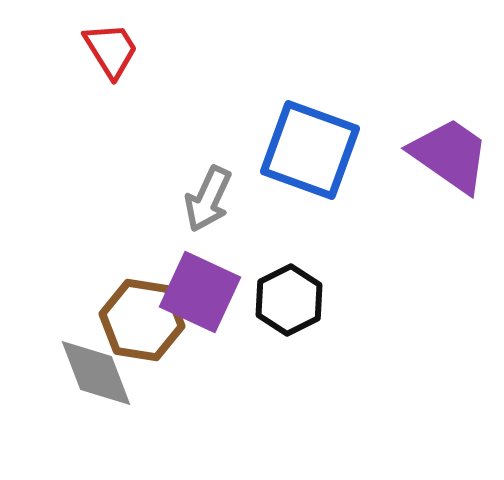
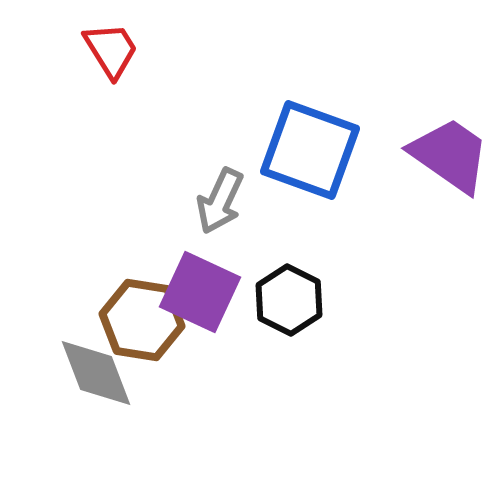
gray arrow: moved 12 px right, 2 px down
black hexagon: rotated 6 degrees counterclockwise
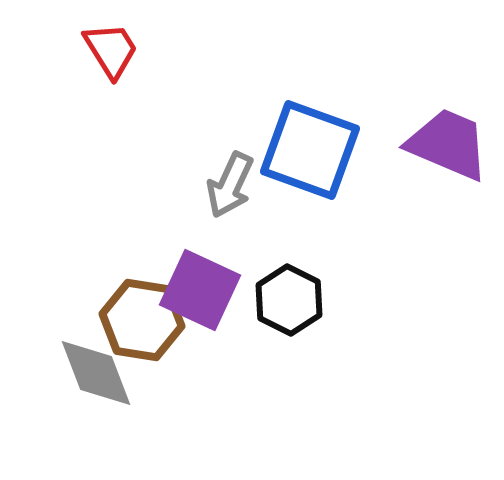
purple trapezoid: moved 2 px left, 11 px up; rotated 12 degrees counterclockwise
gray arrow: moved 10 px right, 16 px up
purple square: moved 2 px up
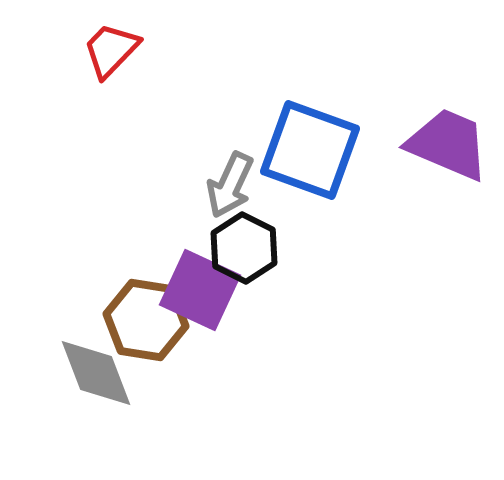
red trapezoid: rotated 104 degrees counterclockwise
black hexagon: moved 45 px left, 52 px up
brown hexagon: moved 4 px right
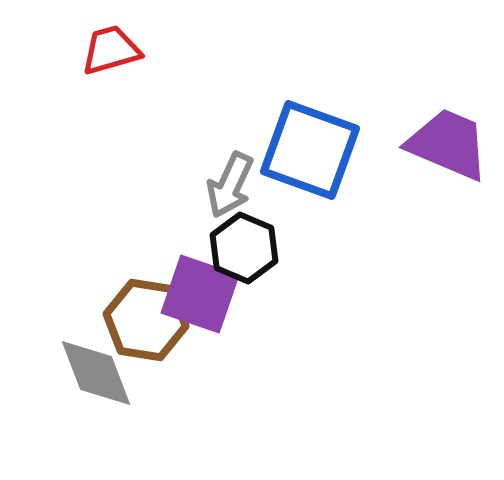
red trapezoid: rotated 30 degrees clockwise
black hexagon: rotated 4 degrees counterclockwise
purple square: moved 4 px down; rotated 6 degrees counterclockwise
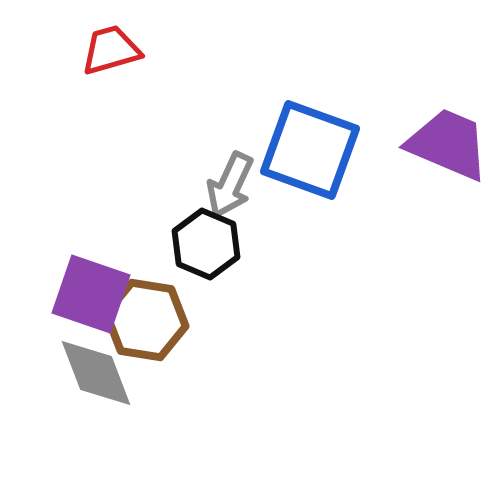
black hexagon: moved 38 px left, 4 px up
purple square: moved 109 px left
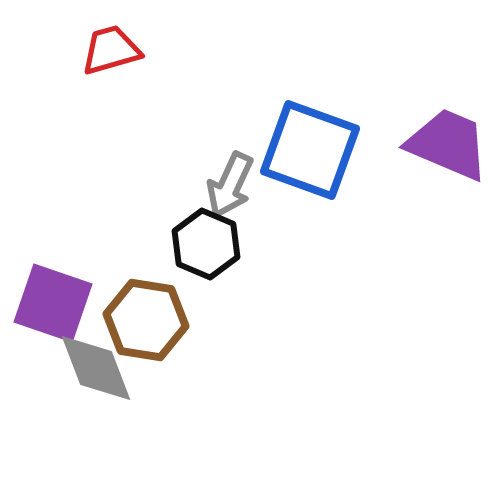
purple square: moved 38 px left, 9 px down
gray diamond: moved 5 px up
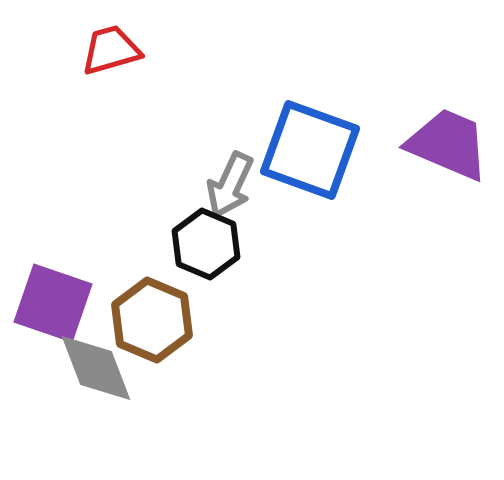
brown hexagon: moved 6 px right; rotated 14 degrees clockwise
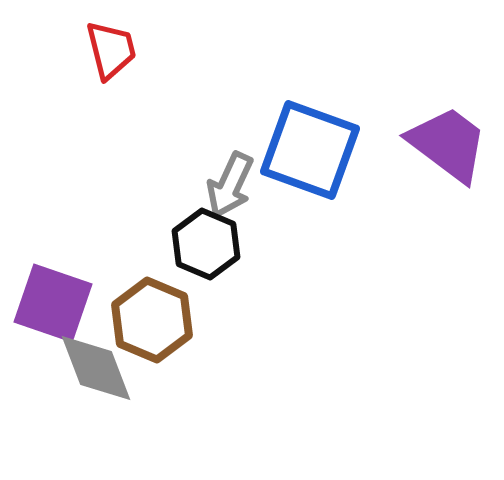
red trapezoid: rotated 92 degrees clockwise
purple trapezoid: rotated 14 degrees clockwise
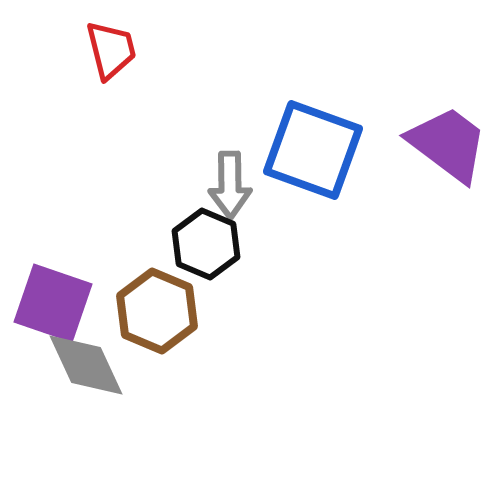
blue square: moved 3 px right
gray arrow: rotated 26 degrees counterclockwise
brown hexagon: moved 5 px right, 9 px up
gray diamond: moved 10 px left, 3 px up; rotated 4 degrees counterclockwise
